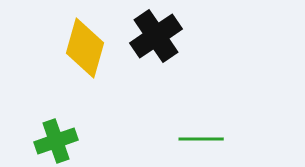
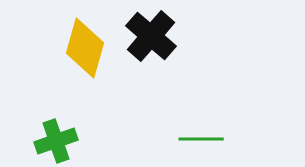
black cross: moved 5 px left; rotated 15 degrees counterclockwise
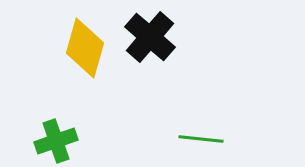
black cross: moved 1 px left, 1 px down
green line: rotated 6 degrees clockwise
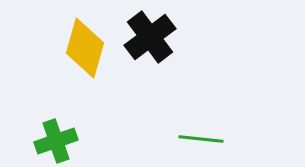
black cross: rotated 12 degrees clockwise
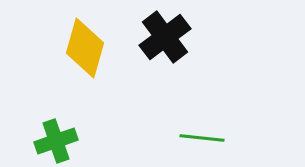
black cross: moved 15 px right
green line: moved 1 px right, 1 px up
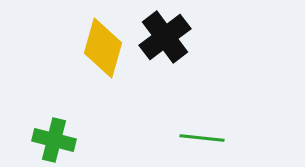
yellow diamond: moved 18 px right
green cross: moved 2 px left, 1 px up; rotated 33 degrees clockwise
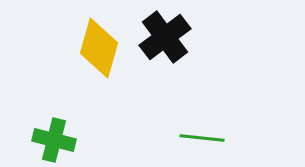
yellow diamond: moved 4 px left
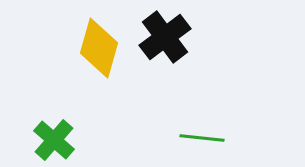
green cross: rotated 27 degrees clockwise
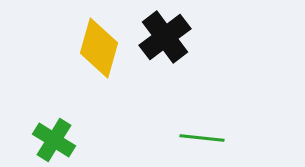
green cross: rotated 9 degrees counterclockwise
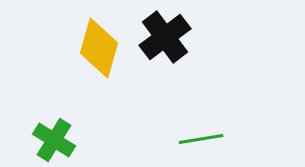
green line: moved 1 px left, 1 px down; rotated 15 degrees counterclockwise
